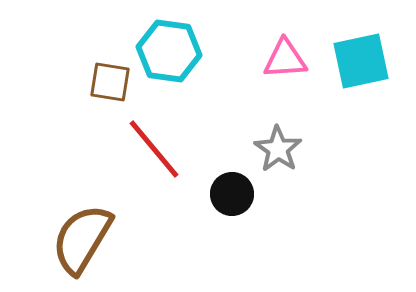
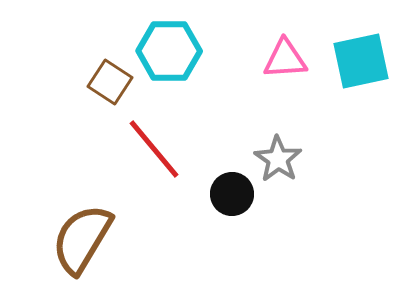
cyan hexagon: rotated 8 degrees counterclockwise
brown square: rotated 24 degrees clockwise
gray star: moved 10 px down
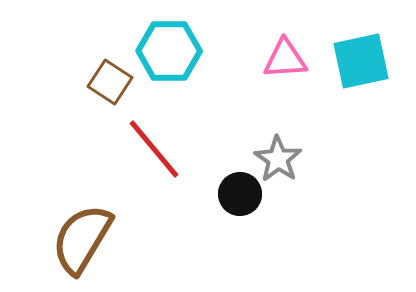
black circle: moved 8 px right
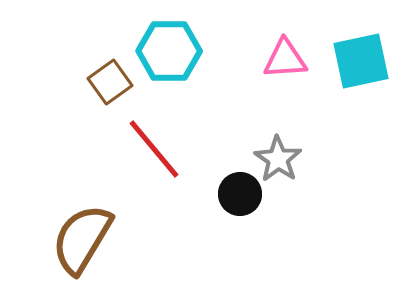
brown square: rotated 21 degrees clockwise
